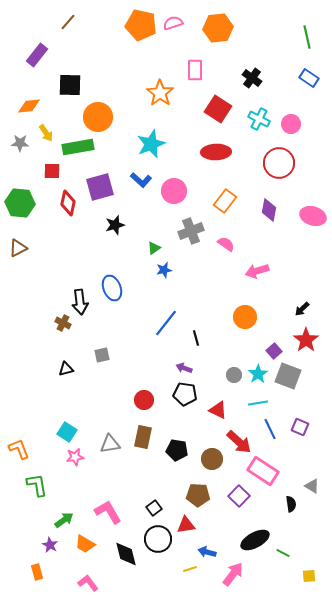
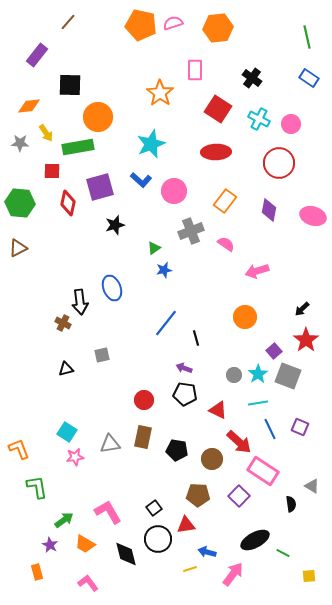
green L-shape at (37, 485): moved 2 px down
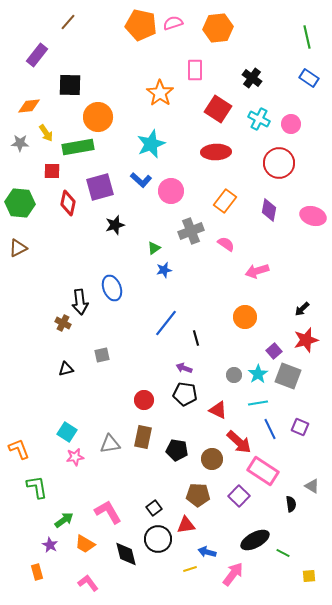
pink circle at (174, 191): moved 3 px left
red star at (306, 340): rotated 20 degrees clockwise
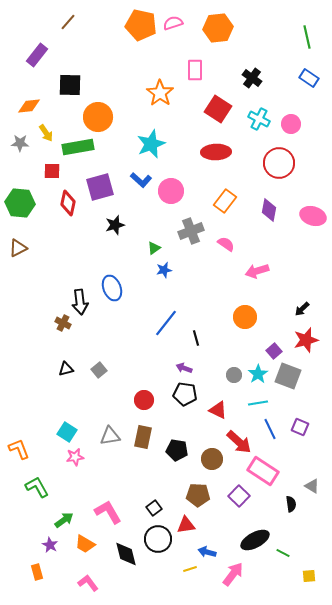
gray square at (102, 355): moved 3 px left, 15 px down; rotated 28 degrees counterclockwise
gray triangle at (110, 444): moved 8 px up
green L-shape at (37, 487): rotated 20 degrees counterclockwise
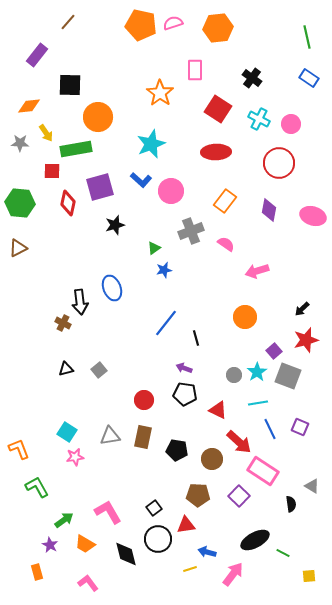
green rectangle at (78, 147): moved 2 px left, 2 px down
cyan star at (258, 374): moved 1 px left, 2 px up
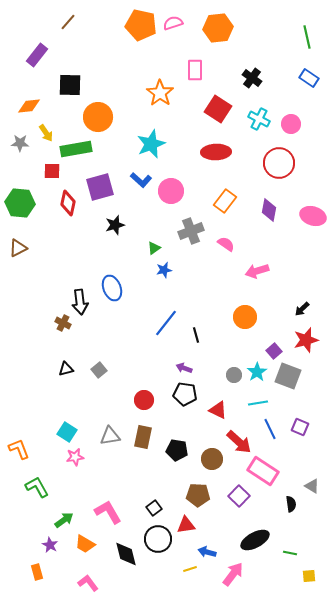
black line at (196, 338): moved 3 px up
green line at (283, 553): moved 7 px right; rotated 16 degrees counterclockwise
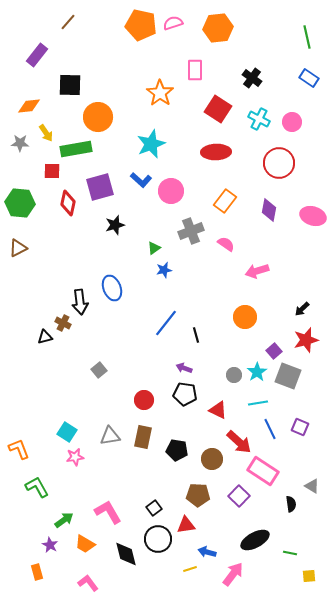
pink circle at (291, 124): moved 1 px right, 2 px up
black triangle at (66, 369): moved 21 px left, 32 px up
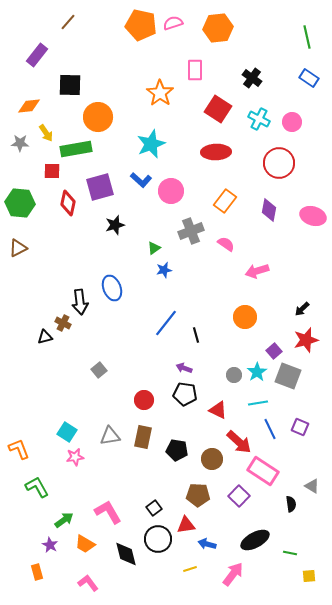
blue arrow at (207, 552): moved 8 px up
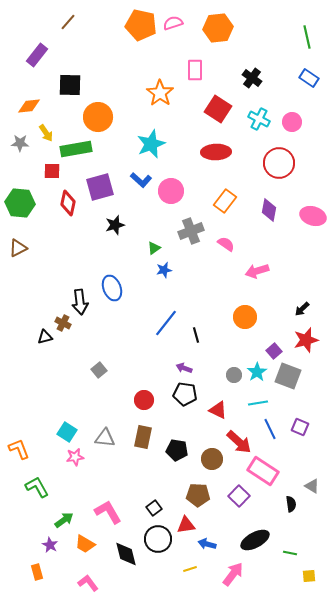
gray triangle at (110, 436): moved 5 px left, 2 px down; rotated 15 degrees clockwise
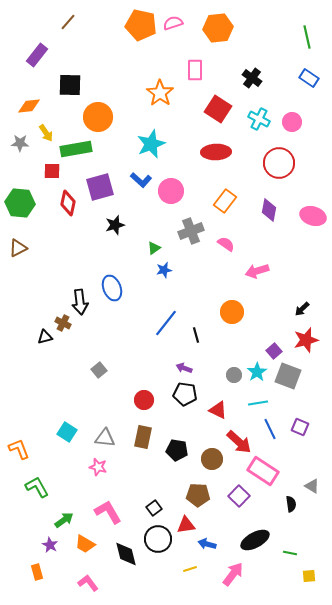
orange circle at (245, 317): moved 13 px left, 5 px up
pink star at (75, 457): moved 23 px right, 10 px down; rotated 24 degrees clockwise
